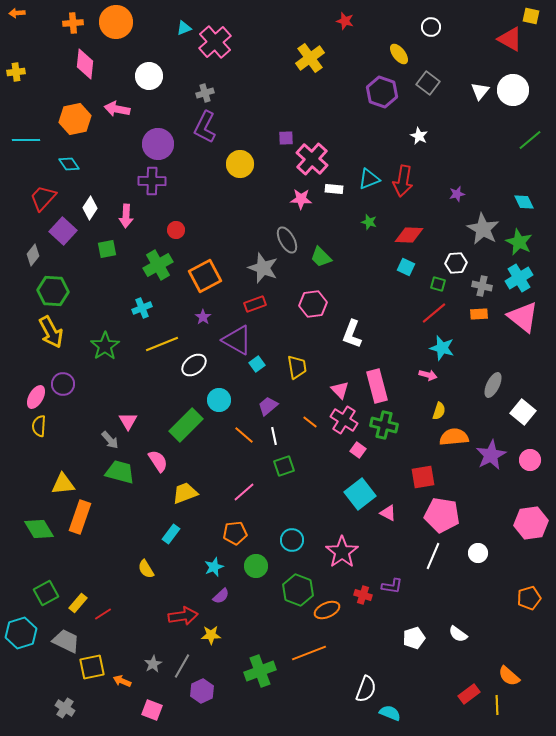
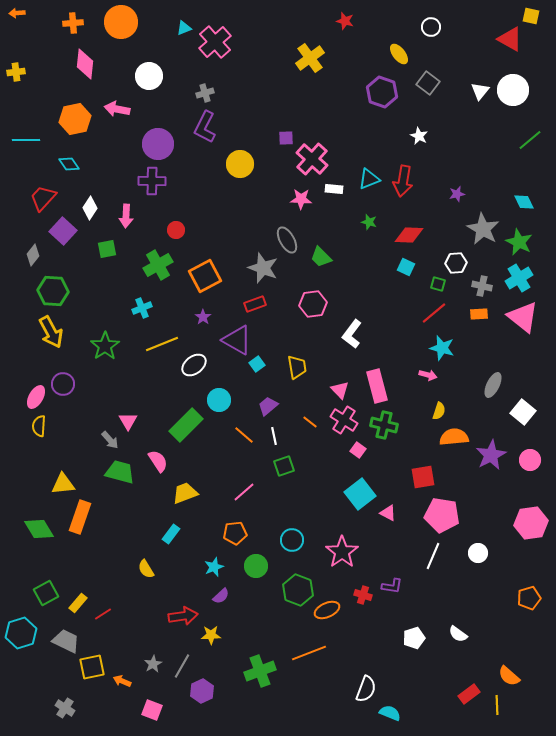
orange circle at (116, 22): moved 5 px right
white L-shape at (352, 334): rotated 16 degrees clockwise
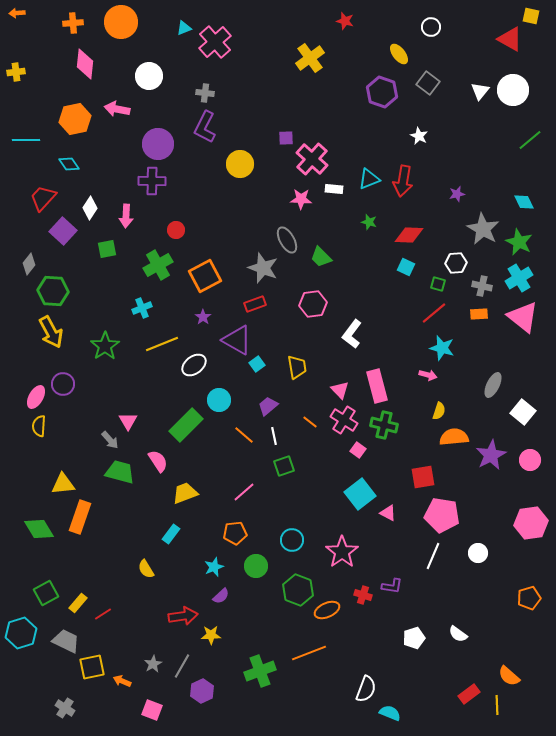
gray cross at (205, 93): rotated 24 degrees clockwise
gray diamond at (33, 255): moved 4 px left, 9 px down
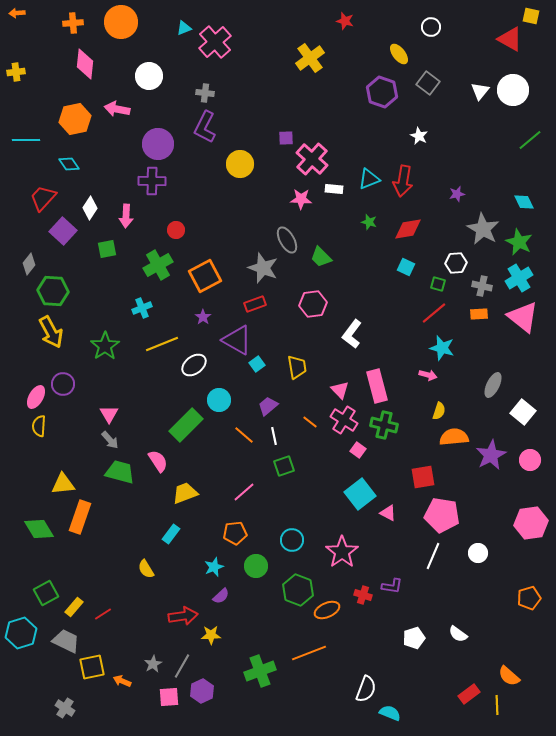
red diamond at (409, 235): moved 1 px left, 6 px up; rotated 12 degrees counterclockwise
pink triangle at (128, 421): moved 19 px left, 7 px up
yellow rectangle at (78, 603): moved 4 px left, 4 px down
pink square at (152, 710): moved 17 px right, 13 px up; rotated 25 degrees counterclockwise
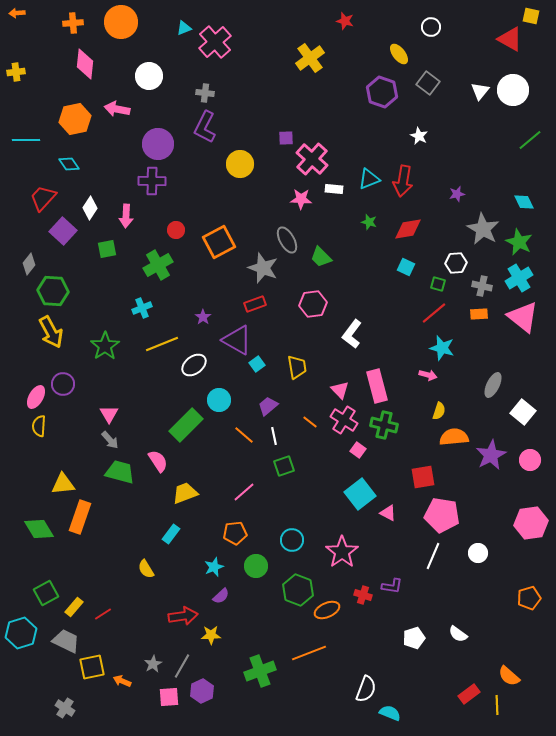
orange square at (205, 276): moved 14 px right, 34 px up
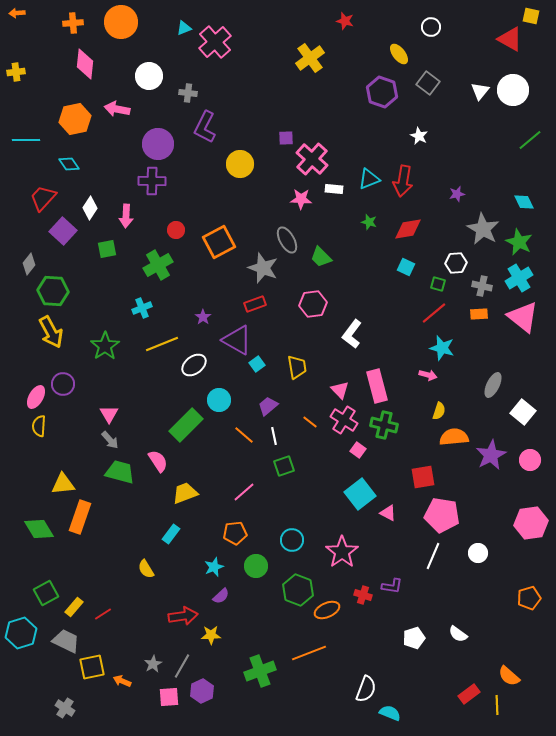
gray cross at (205, 93): moved 17 px left
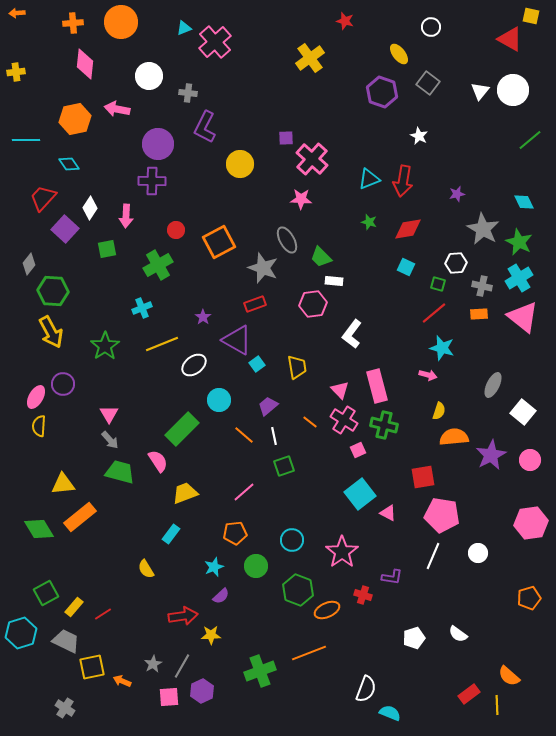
white rectangle at (334, 189): moved 92 px down
purple square at (63, 231): moved 2 px right, 2 px up
green rectangle at (186, 425): moved 4 px left, 4 px down
pink square at (358, 450): rotated 28 degrees clockwise
orange rectangle at (80, 517): rotated 32 degrees clockwise
purple L-shape at (392, 586): moved 9 px up
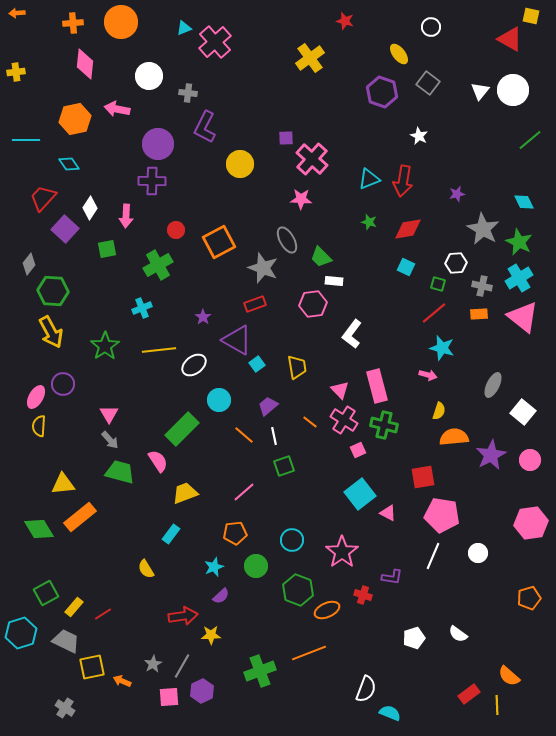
yellow line at (162, 344): moved 3 px left, 6 px down; rotated 16 degrees clockwise
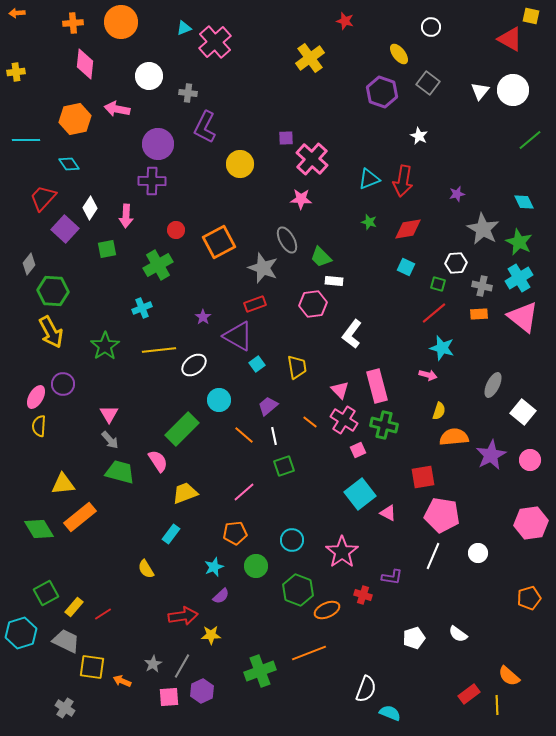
purple triangle at (237, 340): moved 1 px right, 4 px up
yellow square at (92, 667): rotated 20 degrees clockwise
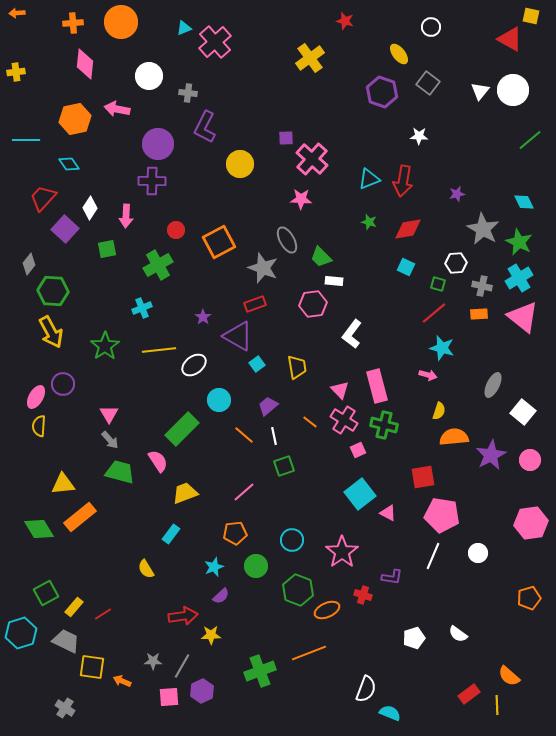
white star at (419, 136): rotated 24 degrees counterclockwise
gray star at (153, 664): moved 3 px up; rotated 30 degrees clockwise
